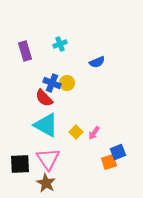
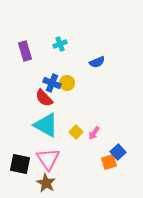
blue square: rotated 21 degrees counterclockwise
black square: rotated 15 degrees clockwise
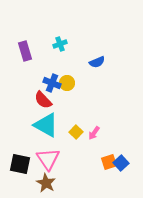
red semicircle: moved 1 px left, 2 px down
blue square: moved 3 px right, 11 px down
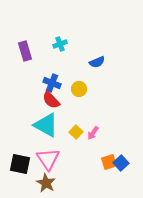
yellow circle: moved 12 px right, 6 px down
red semicircle: moved 8 px right
pink arrow: moved 1 px left
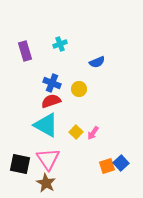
red semicircle: moved 1 px down; rotated 114 degrees clockwise
orange square: moved 2 px left, 4 px down
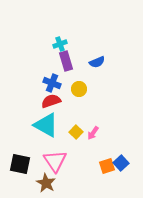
purple rectangle: moved 41 px right, 10 px down
pink triangle: moved 7 px right, 2 px down
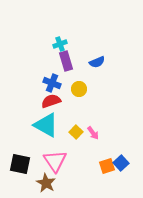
pink arrow: rotated 72 degrees counterclockwise
